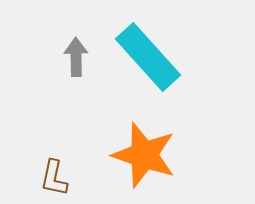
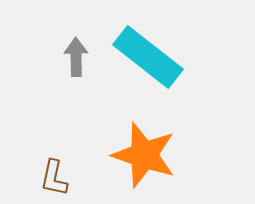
cyan rectangle: rotated 10 degrees counterclockwise
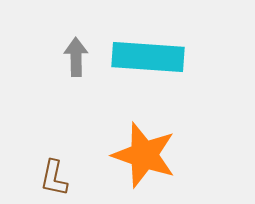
cyan rectangle: rotated 34 degrees counterclockwise
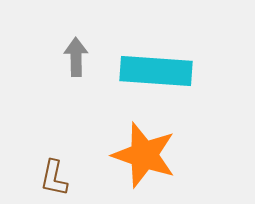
cyan rectangle: moved 8 px right, 14 px down
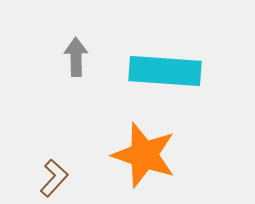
cyan rectangle: moved 9 px right
brown L-shape: rotated 150 degrees counterclockwise
